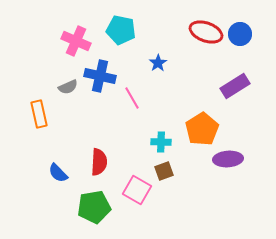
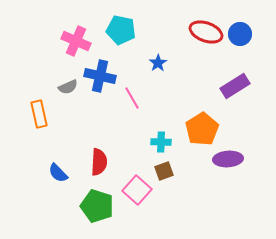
pink square: rotated 12 degrees clockwise
green pentagon: moved 3 px right, 1 px up; rotated 28 degrees clockwise
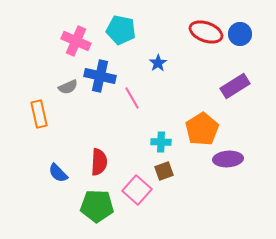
green pentagon: rotated 16 degrees counterclockwise
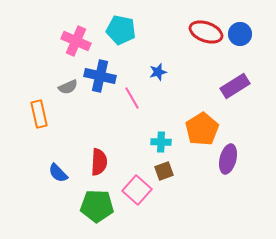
blue star: moved 9 px down; rotated 18 degrees clockwise
purple ellipse: rotated 72 degrees counterclockwise
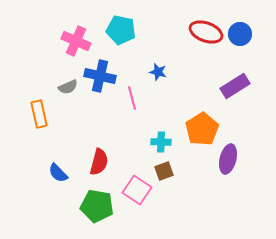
blue star: rotated 30 degrees clockwise
pink line: rotated 15 degrees clockwise
red semicircle: rotated 12 degrees clockwise
pink square: rotated 8 degrees counterclockwise
green pentagon: rotated 8 degrees clockwise
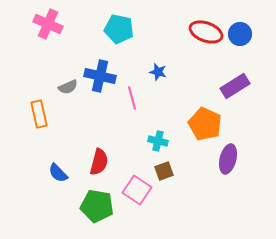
cyan pentagon: moved 2 px left, 1 px up
pink cross: moved 28 px left, 17 px up
orange pentagon: moved 3 px right, 5 px up; rotated 16 degrees counterclockwise
cyan cross: moved 3 px left, 1 px up; rotated 12 degrees clockwise
